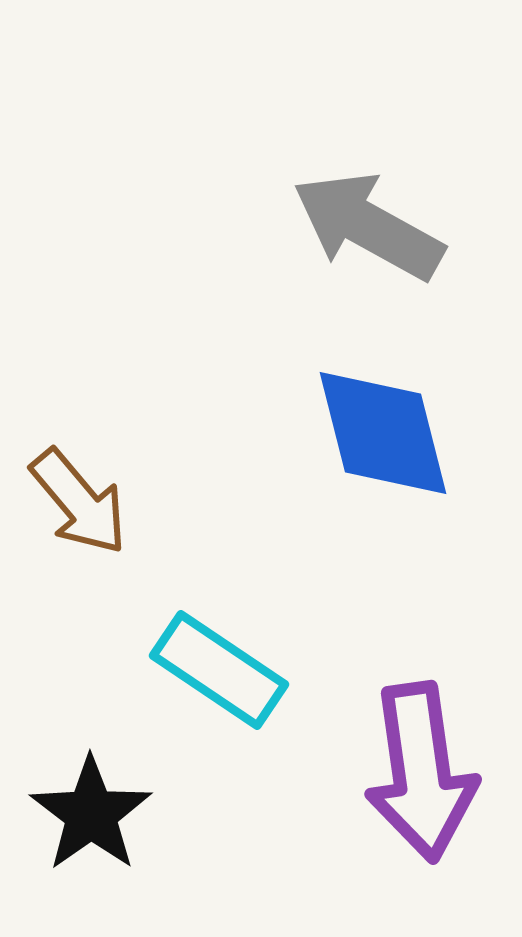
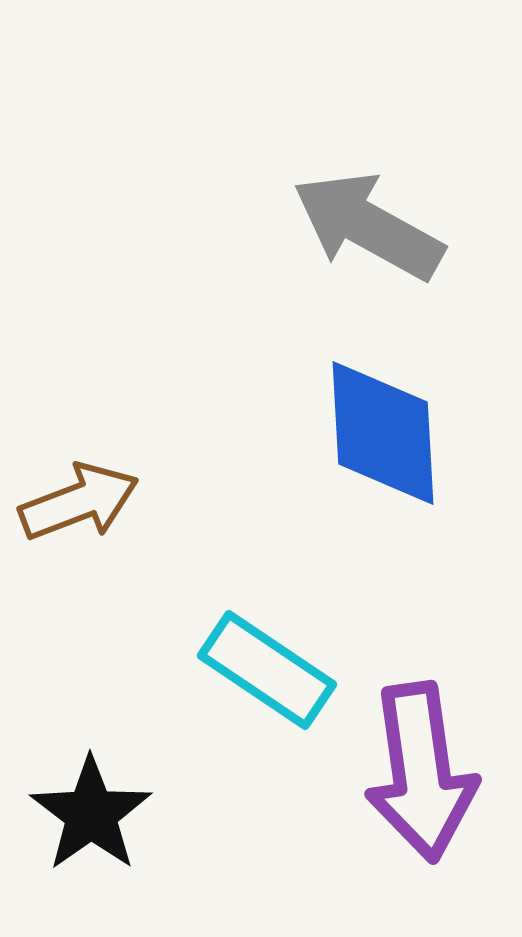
blue diamond: rotated 11 degrees clockwise
brown arrow: rotated 71 degrees counterclockwise
cyan rectangle: moved 48 px right
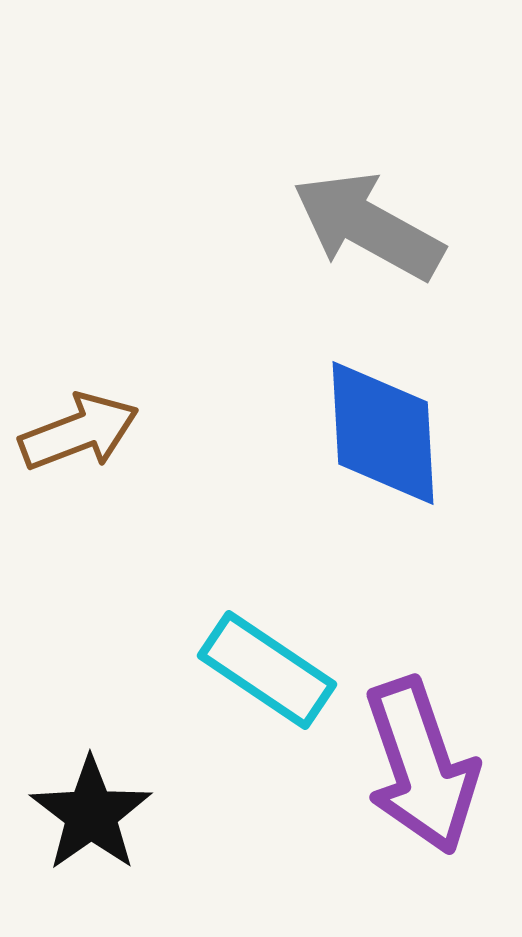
brown arrow: moved 70 px up
purple arrow: moved 6 px up; rotated 11 degrees counterclockwise
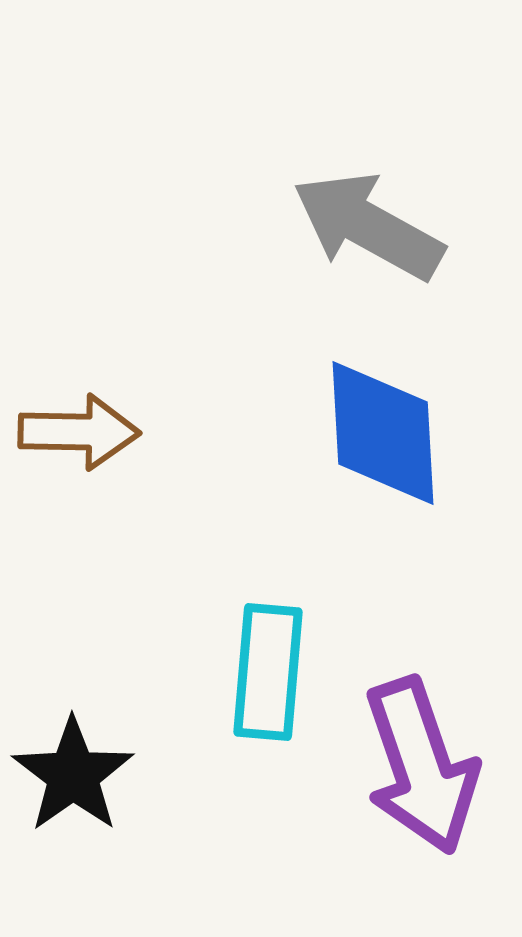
brown arrow: rotated 22 degrees clockwise
cyan rectangle: moved 1 px right, 2 px down; rotated 61 degrees clockwise
black star: moved 18 px left, 39 px up
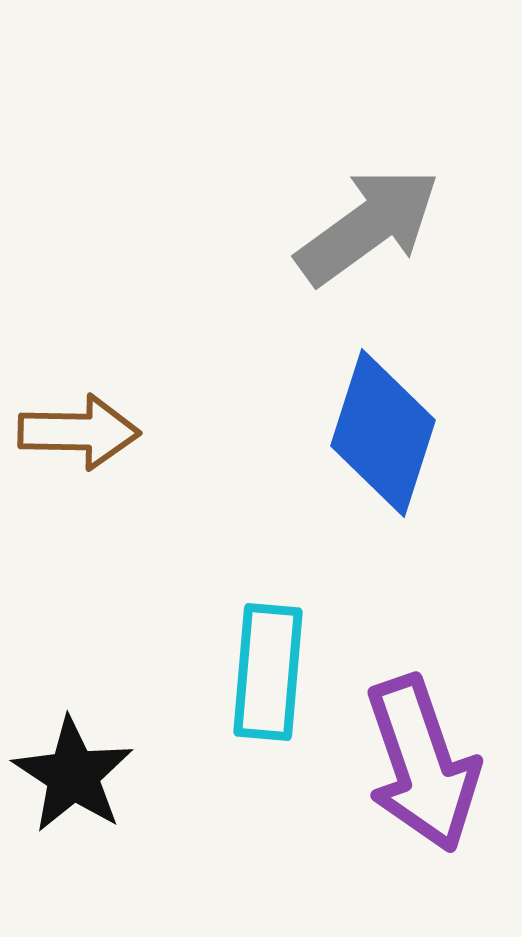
gray arrow: rotated 115 degrees clockwise
blue diamond: rotated 21 degrees clockwise
purple arrow: moved 1 px right, 2 px up
black star: rotated 4 degrees counterclockwise
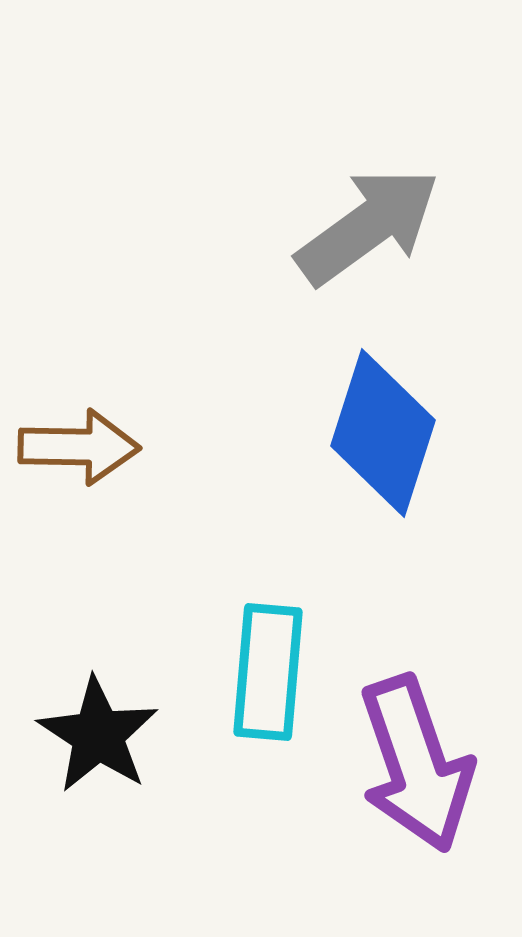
brown arrow: moved 15 px down
purple arrow: moved 6 px left
black star: moved 25 px right, 40 px up
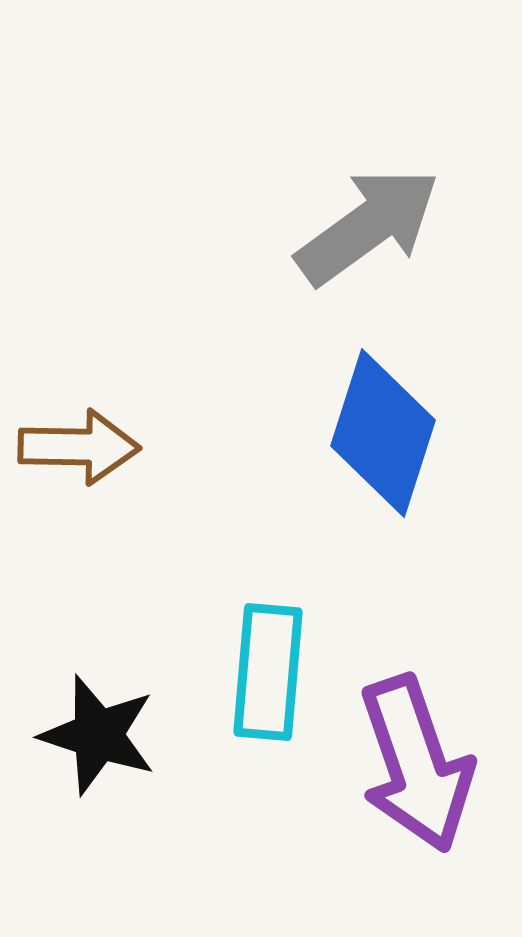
black star: rotated 15 degrees counterclockwise
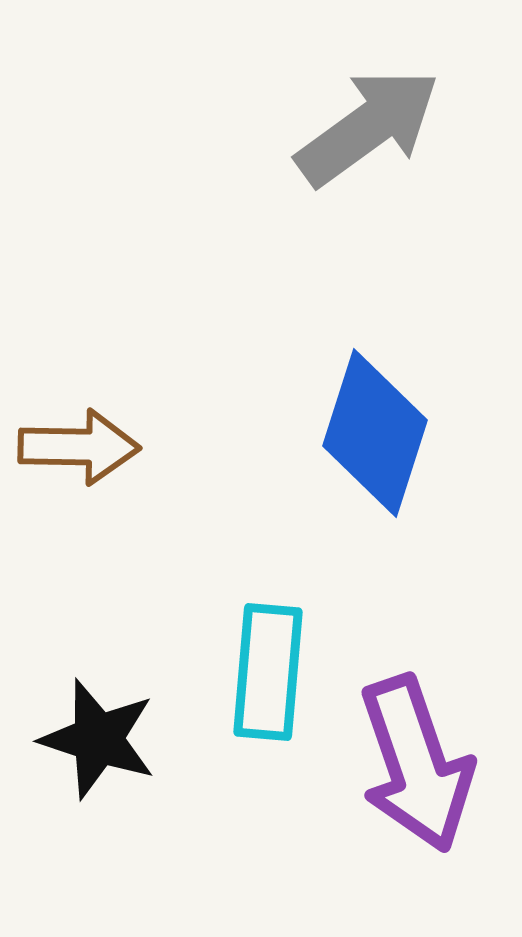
gray arrow: moved 99 px up
blue diamond: moved 8 px left
black star: moved 4 px down
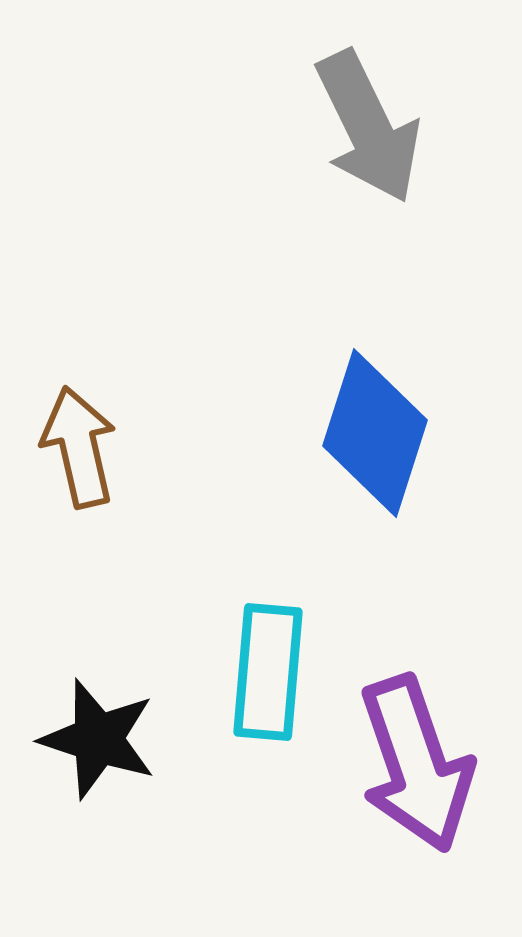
gray arrow: rotated 100 degrees clockwise
brown arrow: rotated 104 degrees counterclockwise
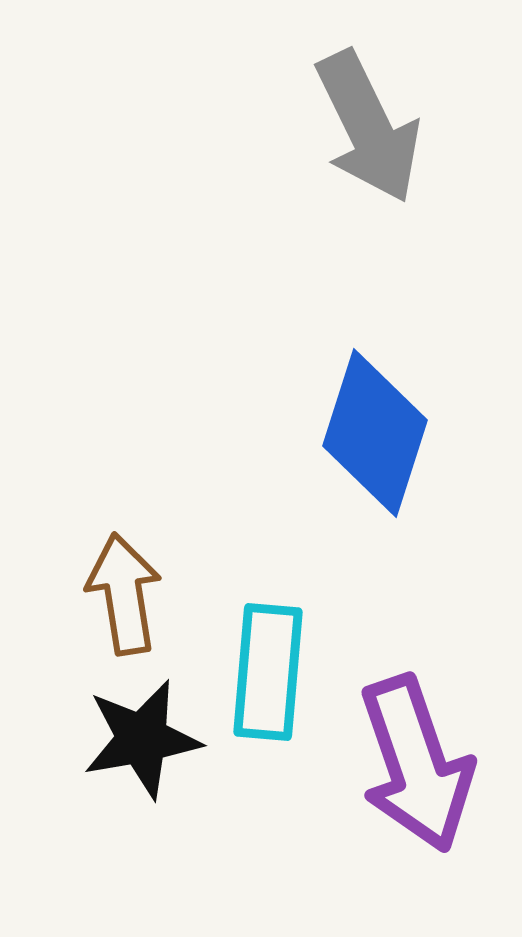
brown arrow: moved 45 px right, 147 px down; rotated 4 degrees clockwise
black star: moved 44 px right; rotated 28 degrees counterclockwise
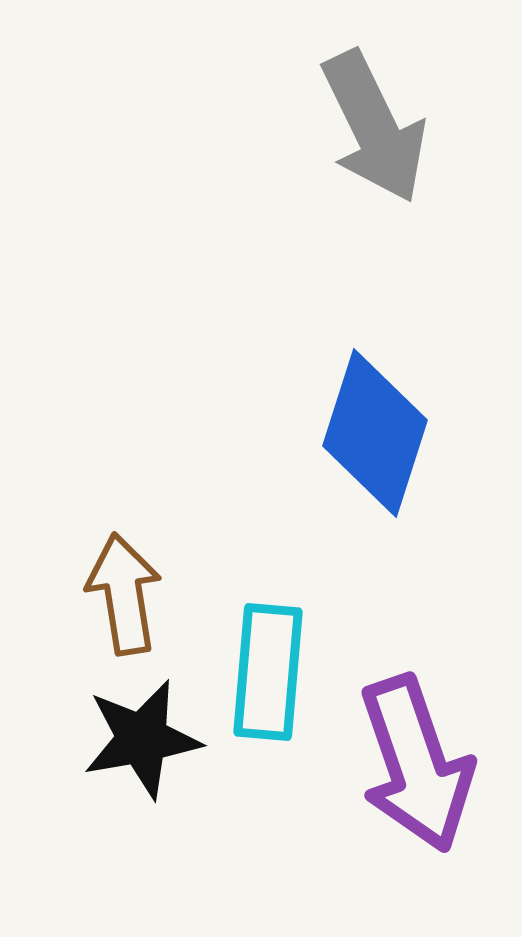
gray arrow: moved 6 px right
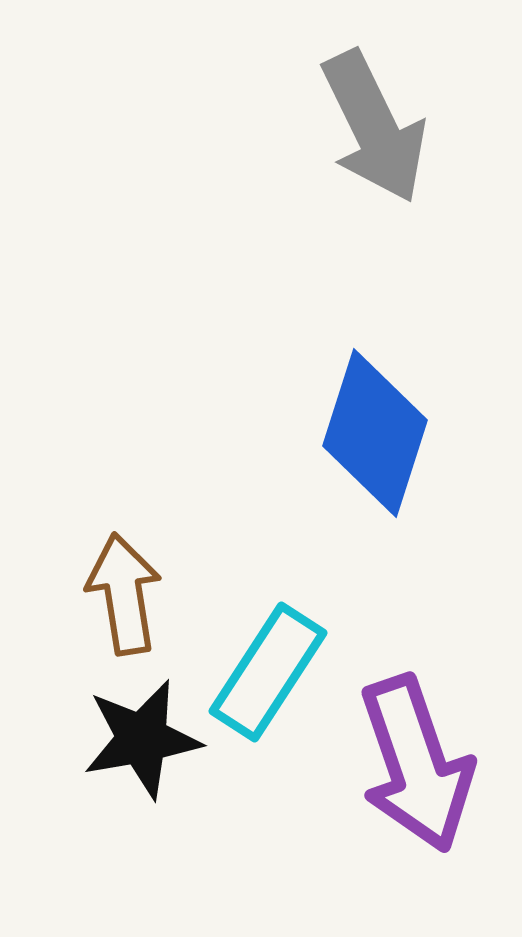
cyan rectangle: rotated 28 degrees clockwise
